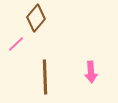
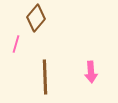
pink line: rotated 30 degrees counterclockwise
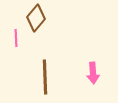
pink line: moved 6 px up; rotated 18 degrees counterclockwise
pink arrow: moved 2 px right, 1 px down
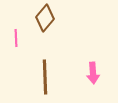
brown diamond: moved 9 px right
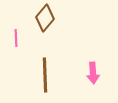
brown line: moved 2 px up
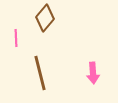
brown line: moved 5 px left, 2 px up; rotated 12 degrees counterclockwise
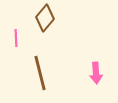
pink arrow: moved 3 px right
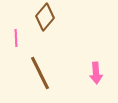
brown diamond: moved 1 px up
brown line: rotated 12 degrees counterclockwise
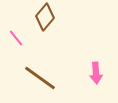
pink line: rotated 36 degrees counterclockwise
brown line: moved 5 px down; rotated 28 degrees counterclockwise
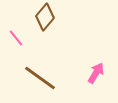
pink arrow: rotated 145 degrees counterclockwise
